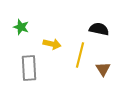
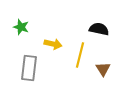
yellow arrow: moved 1 px right
gray rectangle: rotated 10 degrees clockwise
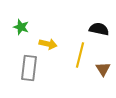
yellow arrow: moved 5 px left
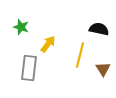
yellow arrow: rotated 66 degrees counterclockwise
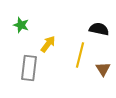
green star: moved 2 px up
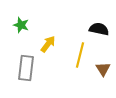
gray rectangle: moved 3 px left
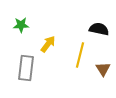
green star: rotated 21 degrees counterclockwise
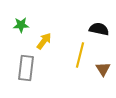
yellow arrow: moved 4 px left, 3 px up
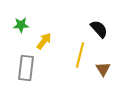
black semicircle: rotated 36 degrees clockwise
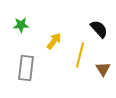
yellow arrow: moved 10 px right
